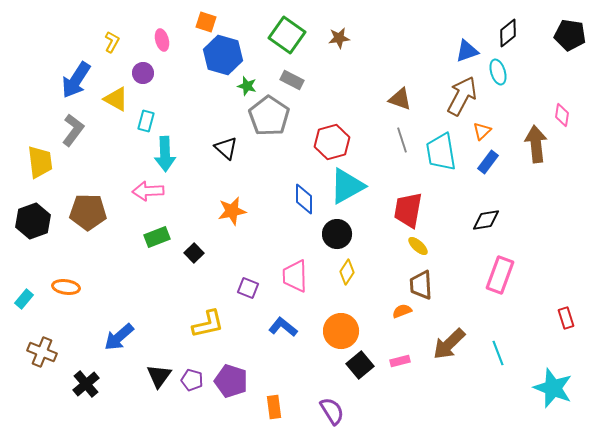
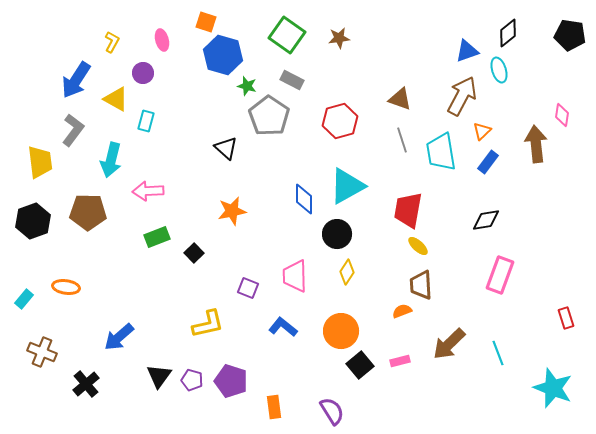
cyan ellipse at (498, 72): moved 1 px right, 2 px up
red hexagon at (332, 142): moved 8 px right, 21 px up
cyan arrow at (165, 154): moved 54 px left, 6 px down; rotated 16 degrees clockwise
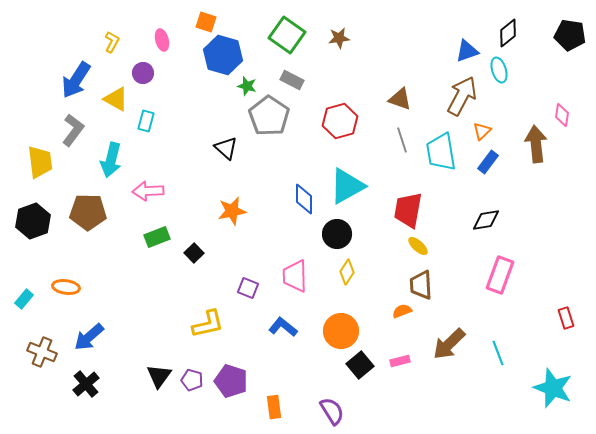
blue arrow at (119, 337): moved 30 px left
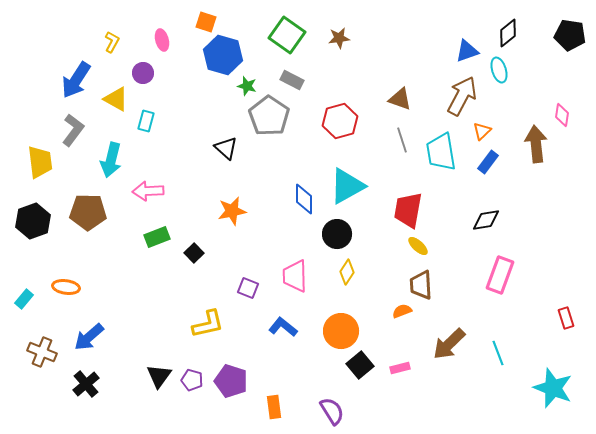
pink rectangle at (400, 361): moved 7 px down
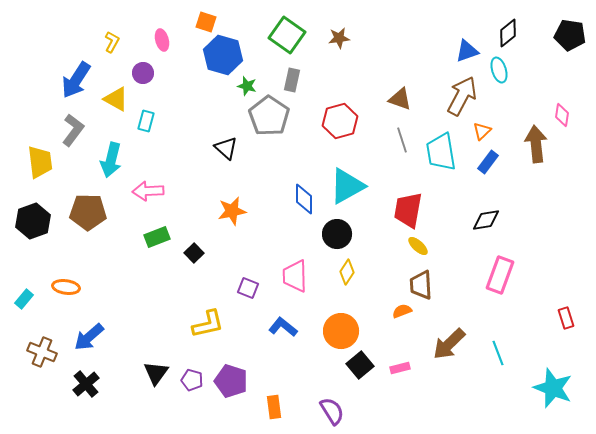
gray rectangle at (292, 80): rotated 75 degrees clockwise
black triangle at (159, 376): moved 3 px left, 3 px up
